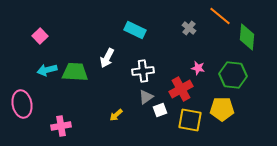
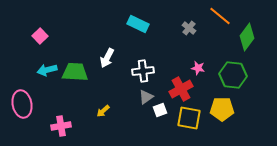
cyan rectangle: moved 3 px right, 6 px up
green diamond: rotated 32 degrees clockwise
yellow arrow: moved 13 px left, 4 px up
yellow square: moved 1 px left, 2 px up
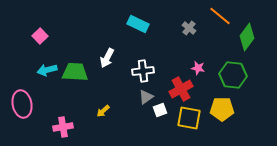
pink cross: moved 2 px right, 1 px down
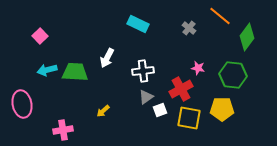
pink cross: moved 3 px down
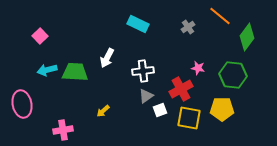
gray cross: moved 1 px left, 1 px up; rotated 16 degrees clockwise
gray triangle: moved 1 px up
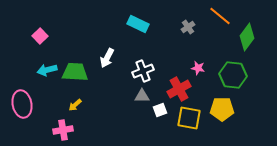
white cross: rotated 15 degrees counterclockwise
red cross: moved 2 px left
gray triangle: moved 4 px left; rotated 35 degrees clockwise
yellow arrow: moved 28 px left, 6 px up
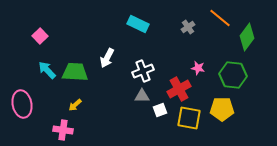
orange line: moved 2 px down
cyan arrow: rotated 60 degrees clockwise
pink cross: rotated 18 degrees clockwise
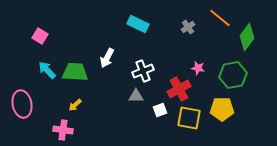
pink square: rotated 14 degrees counterclockwise
green hexagon: rotated 16 degrees counterclockwise
gray triangle: moved 6 px left
